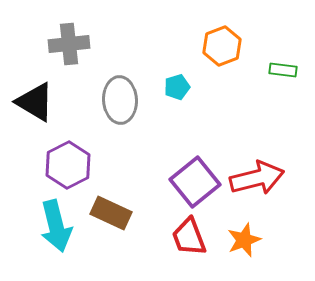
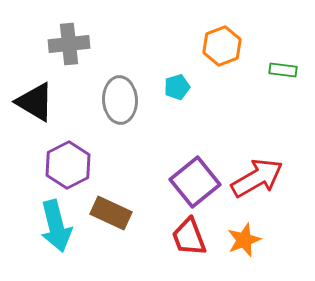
red arrow: rotated 16 degrees counterclockwise
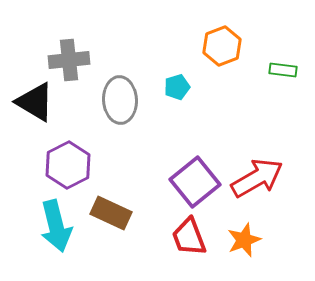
gray cross: moved 16 px down
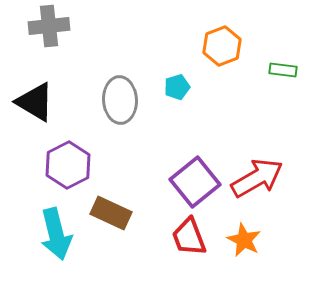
gray cross: moved 20 px left, 34 px up
cyan arrow: moved 8 px down
orange star: rotated 24 degrees counterclockwise
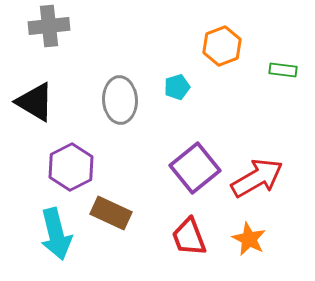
purple hexagon: moved 3 px right, 2 px down
purple square: moved 14 px up
orange star: moved 5 px right, 1 px up
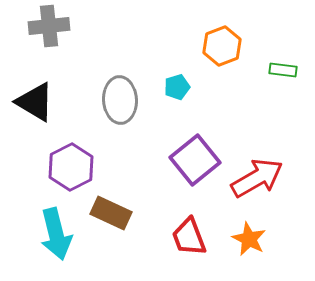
purple square: moved 8 px up
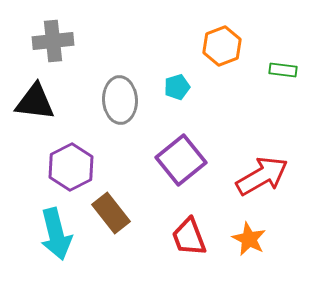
gray cross: moved 4 px right, 15 px down
black triangle: rotated 24 degrees counterclockwise
purple square: moved 14 px left
red arrow: moved 5 px right, 2 px up
brown rectangle: rotated 27 degrees clockwise
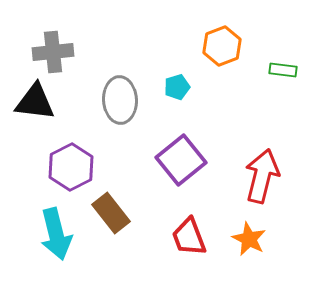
gray cross: moved 11 px down
red arrow: rotated 46 degrees counterclockwise
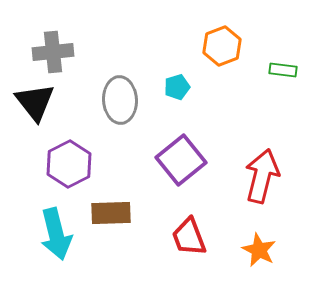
black triangle: rotated 45 degrees clockwise
purple hexagon: moved 2 px left, 3 px up
brown rectangle: rotated 54 degrees counterclockwise
orange star: moved 10 px right, 11 px down
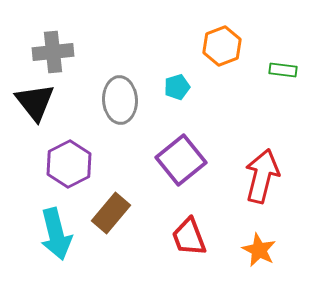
brown rectangle: rotated 48 degrees counterclockwise
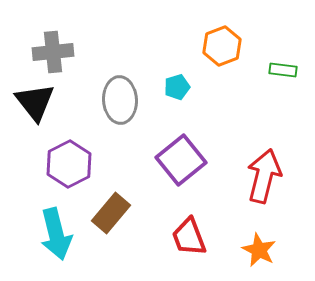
red arrow: moved 2 px right
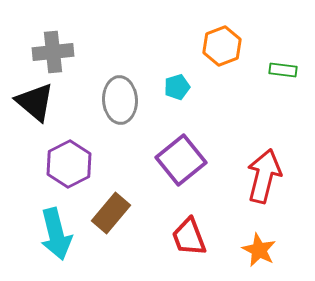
black triangle: rotated 12 degrees counterclockwise
